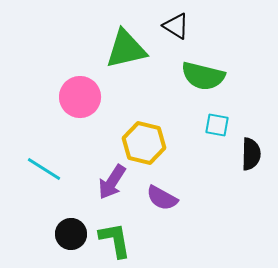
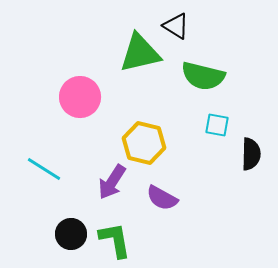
green triangle: moved 14 px right, 4 px down
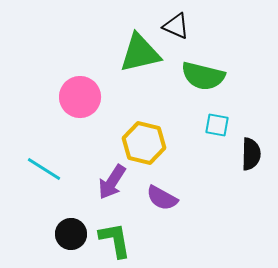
black triangle: rotated 8 degrees counterclockwise
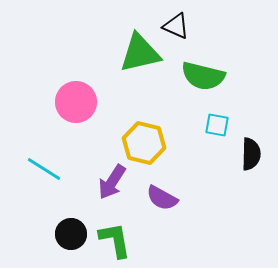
pink circle: moved 4 px left, 5 px down
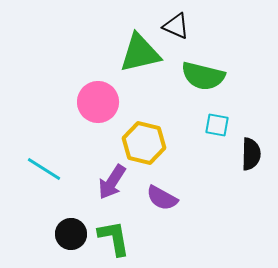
pink circle: moved 22 px right
green L-shape: moved 1 px left, 2 px up
